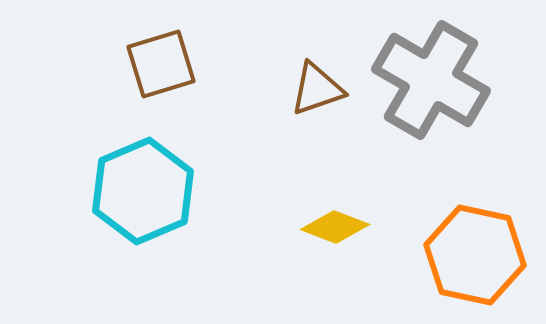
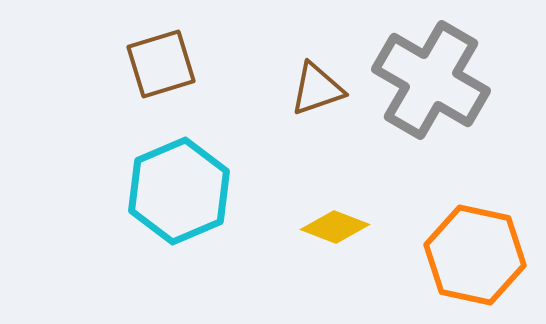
cyan hexagon: moved 36 px right
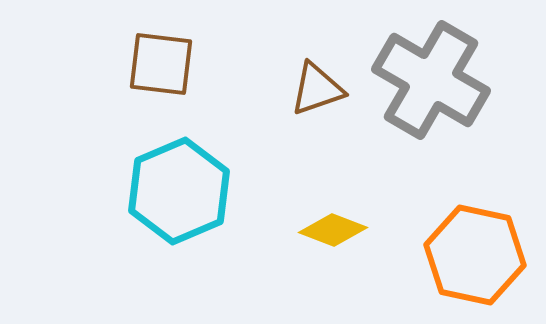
brown square: rotated 24 degrees clockwise
yellow diamond: moved 2 px left, 3 px down
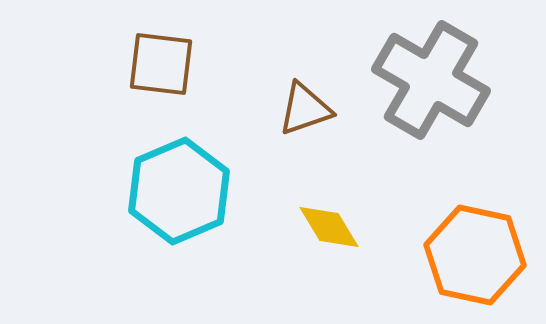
brown triangle: moved 12 px left, 20 px down
yellow diamond: moved 4 px left, 3 px up; rotated 38 degrees clockwise
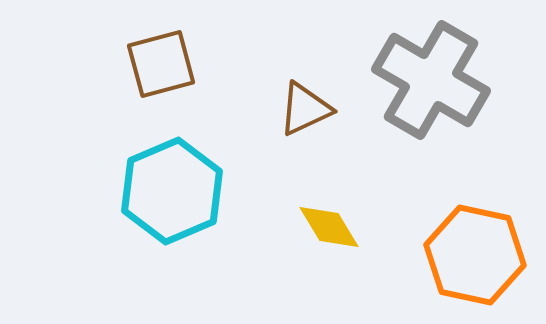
brown square: rotated 22 degrees counterclockwise
brown triangle: rotated 6 degrees counterclockwise
cyan hexagon: moved 7 px left
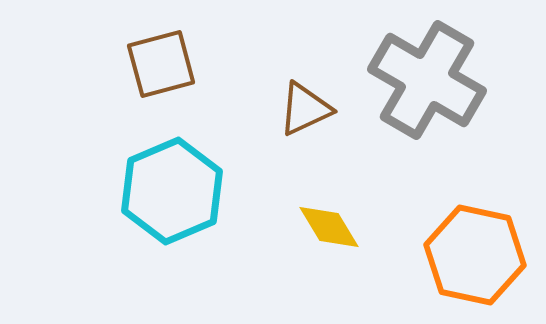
gray cross: moved 4 px left
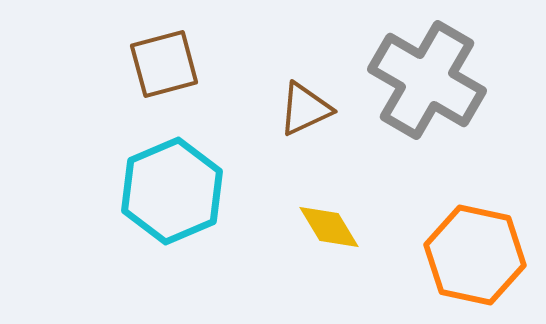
brown square: moved 3 px right
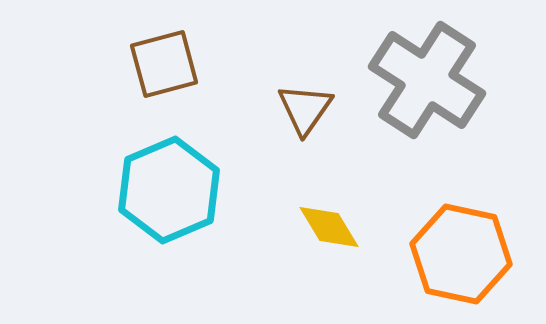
gray cross: rotated 3 degrees clockwise
brown triangle: rotated 30 degrees counterclockwise
cyan hexagon: moved 3 px left, 1 px up
orange hexagon: moved 14 px left, 1 px up
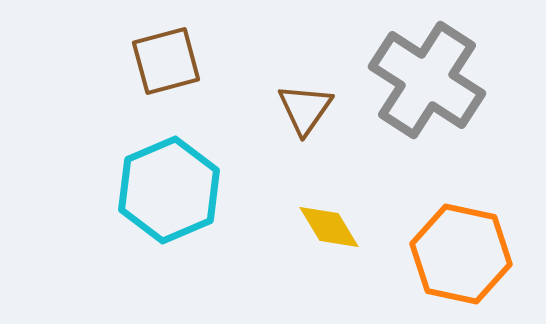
brown square: moved 2 px right, 3 px up
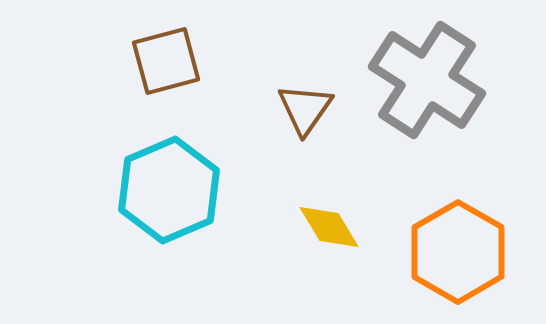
orange hexagon: moved 3 px left, 2 px up; rotated 18 degrees clockwise
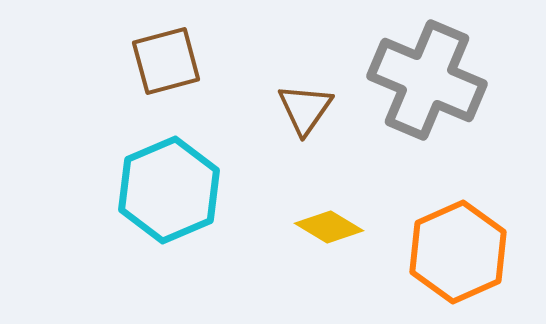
gray cross: rotated 10 degrees counterclockwise
yellow diamond: rotated 28 degrees counterclockwise
orange hexagon: rotated 6 degrees clockwise
